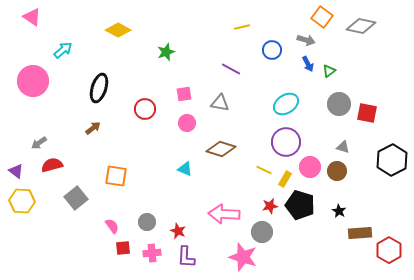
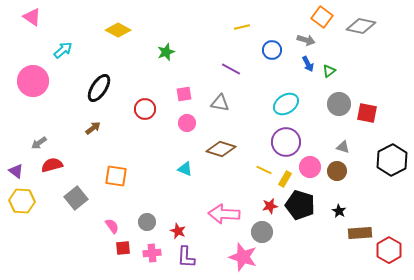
black ellipse at (99, 88): rotated 16 degrees clockwise
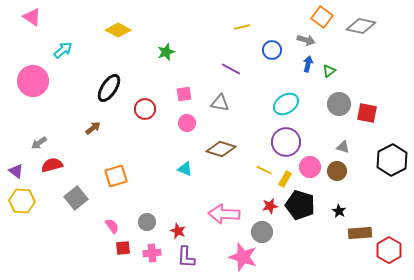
blue arrow at (308, 64): rotated 140 degrees counterclockwise
black ellipse at (99, 88): moved 10 px right
orange square at (116, 176): rotated 25 degrees counterclockwise
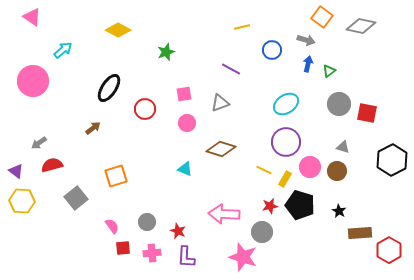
gray triangle at (220, 103): rotated 30 degrees counterclockwise
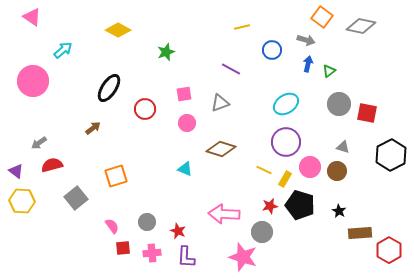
black hexagon at (392, 160): moved 1 px left, 5 px up
